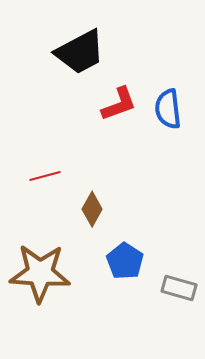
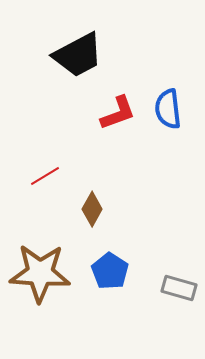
black trapezoid: moved 2 px left, 3 px down
red L-shape: moved 1 px left, 9 px down
red line: rotated 16 degrees counterclockwise
blue pentagon: moved 15 px left, 10 px down
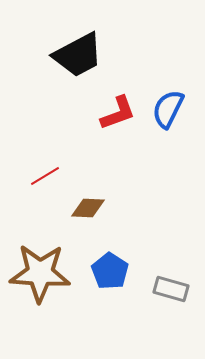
blue semicircle: rotated 33 degrees clockwise
brown diamond: moved 4 px left, 1 px up; rotated 64 degrees clockwise
gray rectangle: moved 8 px left, 1 px down
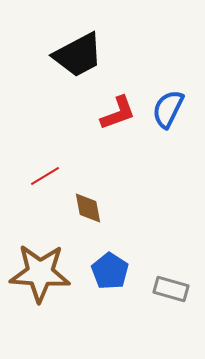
brown diamond: rotated 76 degrees clockwise
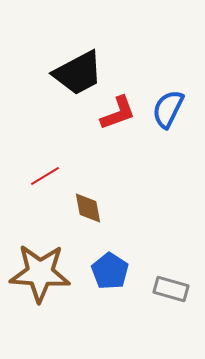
black trapezoid: moved 18 px down
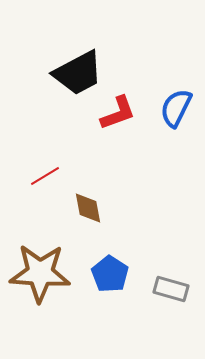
blue semicircle: moved 8 px right, 1 px up
blue pentagon: moved 3 px down
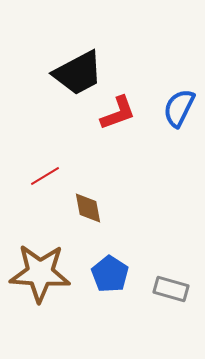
blue semicircle: moved 3 px right
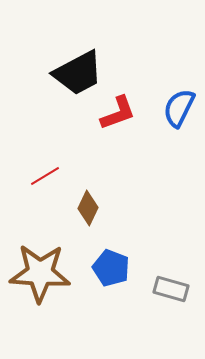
brown diamond: rotated 36 degrees clockwise
blue pentagon: moved 1 px right, 6 px up; rotated 12 degrees counterclockwise
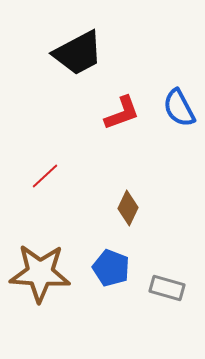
black trapezoid: moved 20 px up
blue semicircle: rotated 54 degrees counterclockwise
red L-shape: moved 4 px right
red line: rotated 12 degrees counterclockwise
brown diamond: moved 40 px right
gray rectangle: moved 4 px left, 1 px up
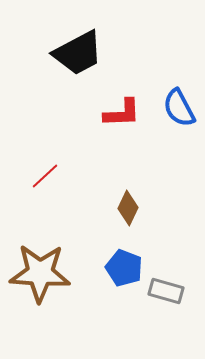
red L-shape: rotated 18 degrees clockwise
blue pentagon: moved 13 px right
gray rectangle: moved 1 px left, 3 px down
